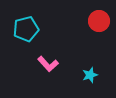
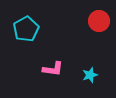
cyan pentagon: rotated 15 degrees counterclockwise
pink L-shape: moved 5 px right, 5 px down; rotated 40 degrees counterclockwise
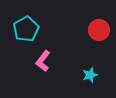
red circle: moved 9 px down
pink L-shape: moved 10 px left, 8 px up; rotated 120 degrees clockwise
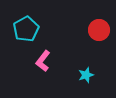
cyan star: moved 4 px left
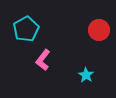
pink L-shape: moved 1 px up
cyan star: rotated 21 degrees counterclockwise
